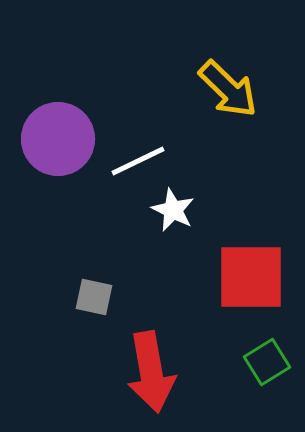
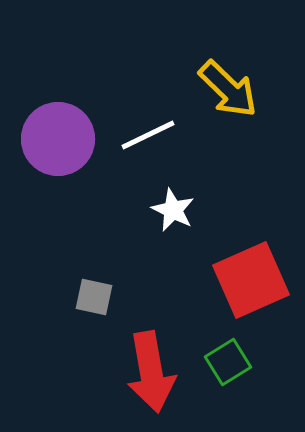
white line: moved 10 px right, 26 px up
red square: moved 3 px down; rotated 24 degrees counterclockwise
green square: moved 39 px left
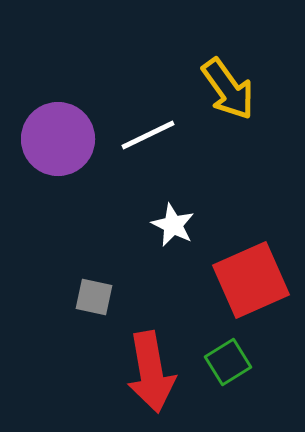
yellow arrow: rotated 10 degrees clockwise
white star: moved 15 px down
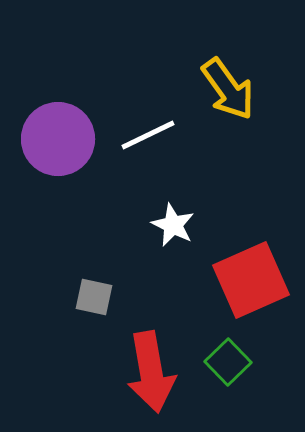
green square: rotated 12 degrees counterclockwise
